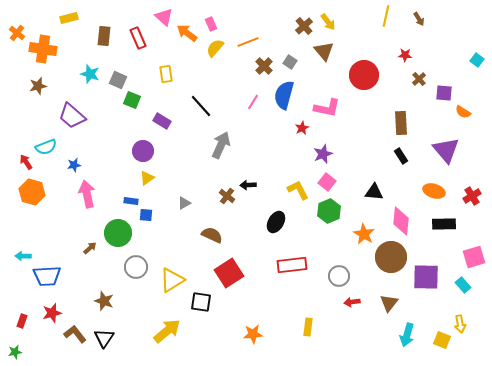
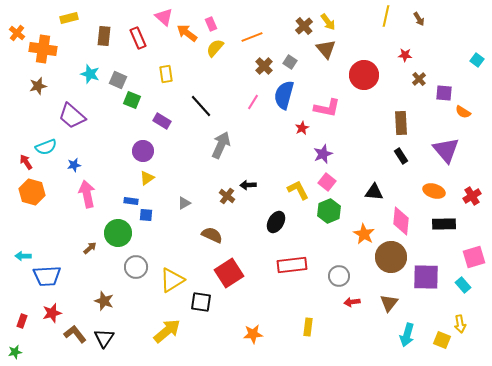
orange line at (248, 42): moved 4 px right, 5 px up
brown triangle at (324, 51): moved 2 px right, 2 px up
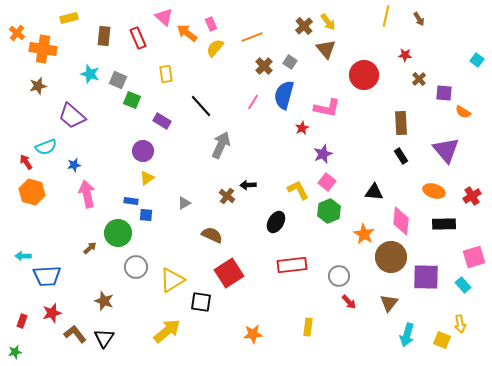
red arrow at (352, 302): moved 3 px left; rotated 126 degrees counterclockwise
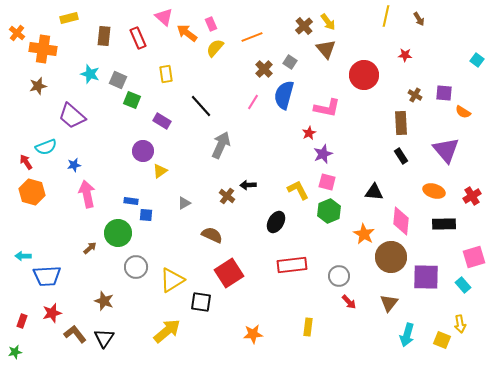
brown cross at (264, 66): moved 3 px down
brown cross at (419, 79): moved 4 px left, 16 px down; rotated 16 degrees counterclockwise
red star at (302, 128): moved 7 px right, 5 px down
yellow triangle at (147, 178): moved 13 px right, 7 px up
pink square at (327, 182): rotated 24 degrees counterclockwise
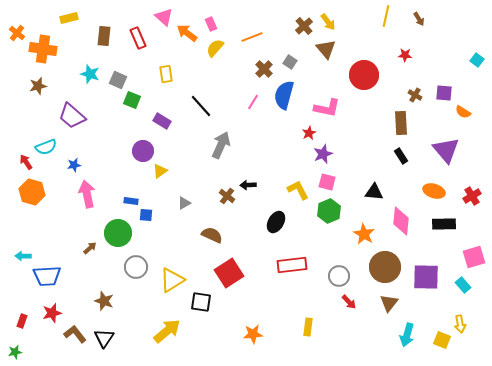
brown circle at (391, 257): moved 6 px left, 10 px down
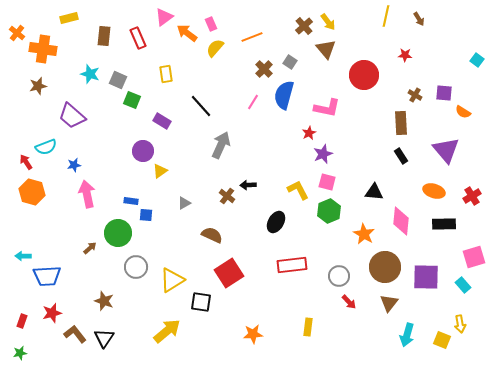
pink triangle at (164, 17): rotated 42 degrees clockwise
green star at (15, 352): moved 5 px right, 1 px down
